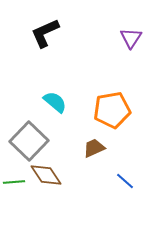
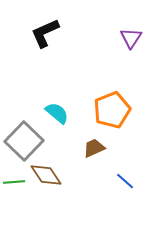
cyan semicircle: moved 2 px right, 11 px down
orange pentagon: rotated 12 degrees counterclockwise
gray square: moved 5 px left
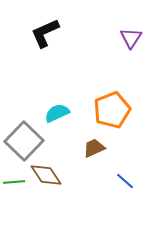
cyan semicircle: rotated 65 degrees counterclockwise
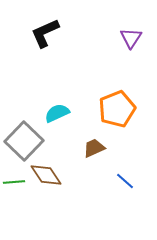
orange pentagon: moved 5 px right, 1 px up
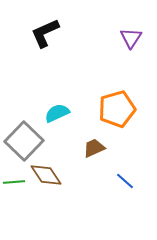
orange pentagon: rotated 6 degrees clockwise
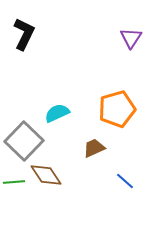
black L-shape: moved 21 px left, 1 px down; rotated 140 degrees clockwise
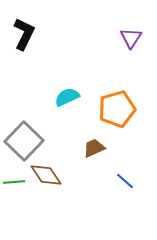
cyan semicircle: moved 10 px right, 16 px up
